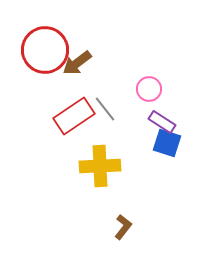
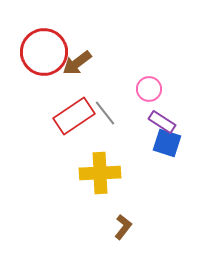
red circle: moved 1 px left, 2 px down
gray line: moved 4 px down
yellow cross: moved 7 px down
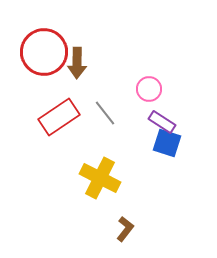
brown arrow: rotated 52 degrees counterclockwise
red rectangle: moved 15 px left, 1 px down
yellow cross: moved 5 px down; rotated 30 degrees clockwise
brown L-shape: moved 2 px right, 2 px down
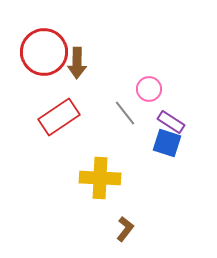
gray line: moved 20 px right
purple rectangle: moved 9 px right
yellow cross: rotated 24 degrees counterclockwise
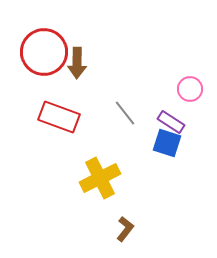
pink circle: moved 41 px right
red rectangle: rotated 54 degrees clockwise
yellow cross: rotated 30 degrees counterclockwise
